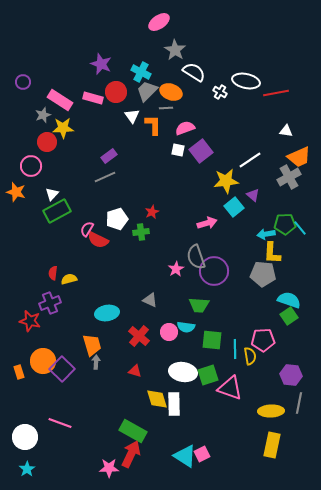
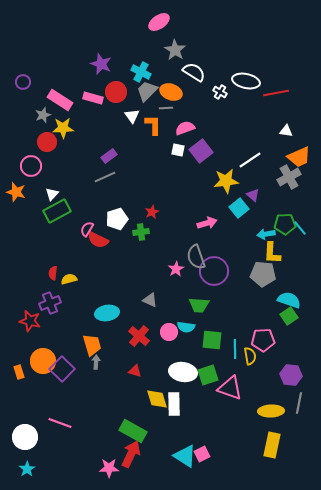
cyan square at (234, 207): moved 5 px right, 1 px down
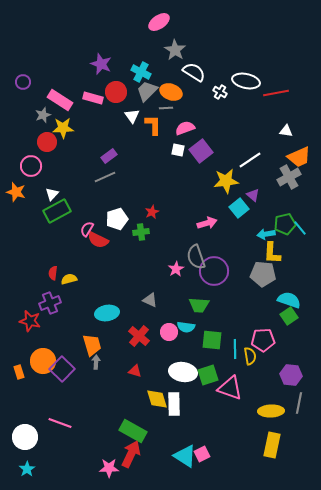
green pentagon at (285, 224): rotated 10 degrees counterclockwise
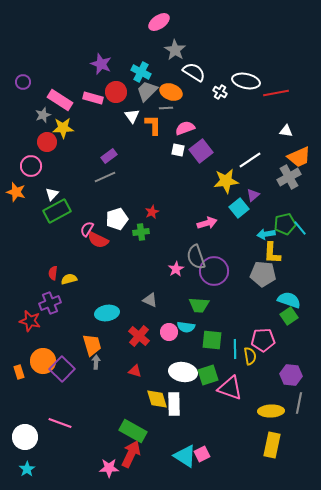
purple triangle at (253, 195): rotated 40 degrees clockwise
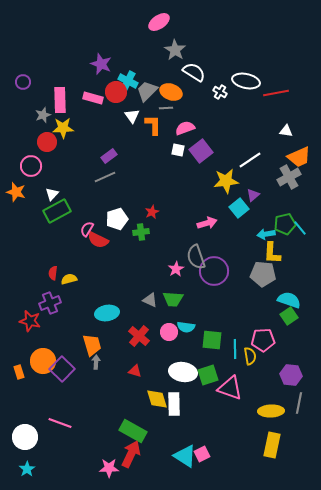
cyan cross at (141, 72): moved 13 px left, 9 px down
pink rectangle at (60, 100): rotated 55 degrees clockwise
green trapezoid at (199, 305): moved 26 px left, 6 px up
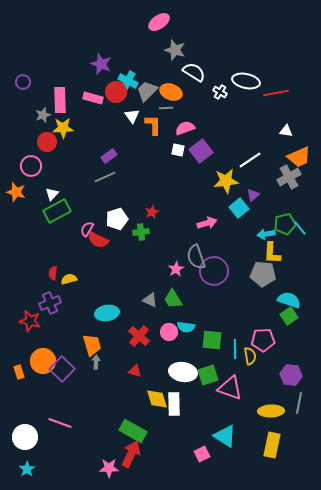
gray star at (175, 50): rotated 15 degrees counterclockwise
green trapezoid at (173, 299): rotated 55 degrees clockwise
cyan triangle at (185, 456): moved 40 px right, 20 px up
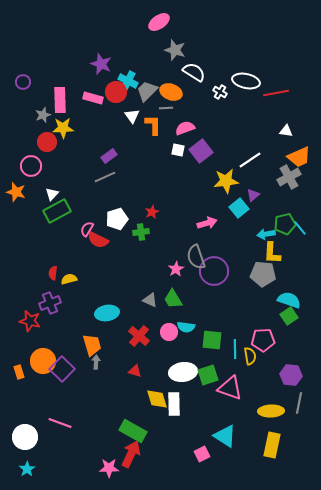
white ellipse at (183, 372): rotated 16 degrees counterclockwise
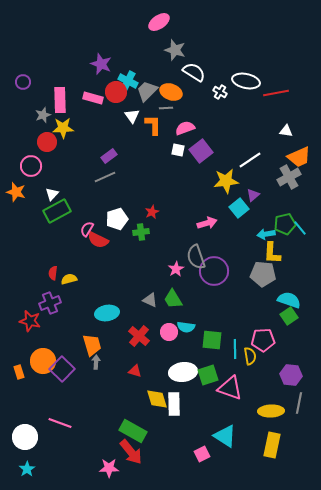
red arrow at (131, 454): moved 2 px up; rotated 116 degrees clockwise
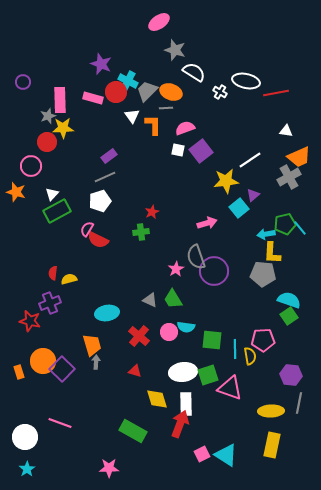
gray star at (43, 115): moved 5 px right, 1 px down
white pentagon at (117, 219): moved 17 px left, 18 px up
white rectangle at (174, 404): moved 12 px right
cyan triangle at (225, 436): moved 1 px right, 19 px down
red arrow at (131, 452): moved 49 px right, 28 px up; rotated 120 degrees counterclockwise
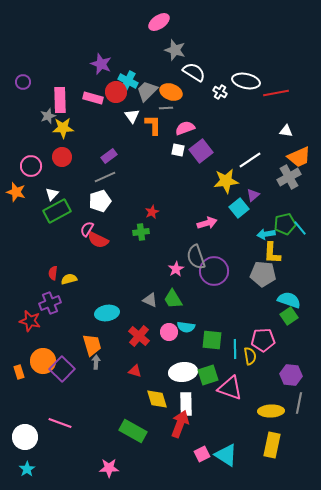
red circle at (47, 142): moved 15 px right, 15 px down
